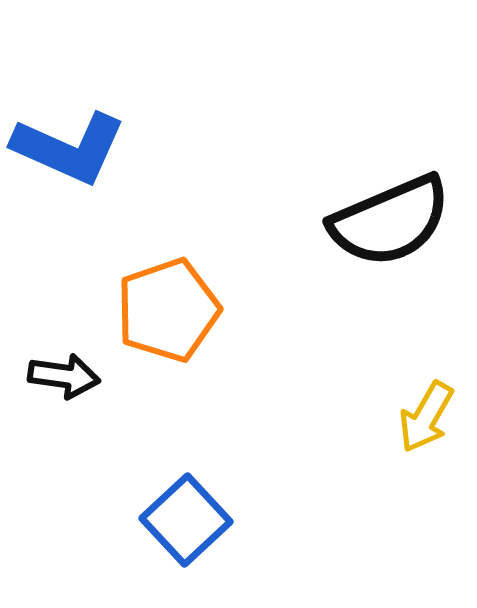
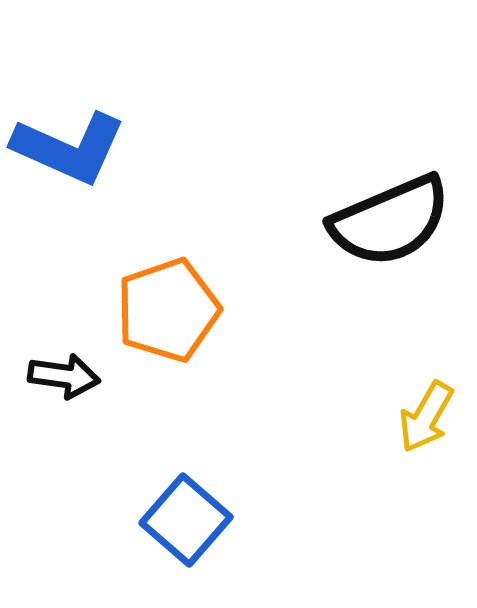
blue square: rotated 6 degrees counterclockwise
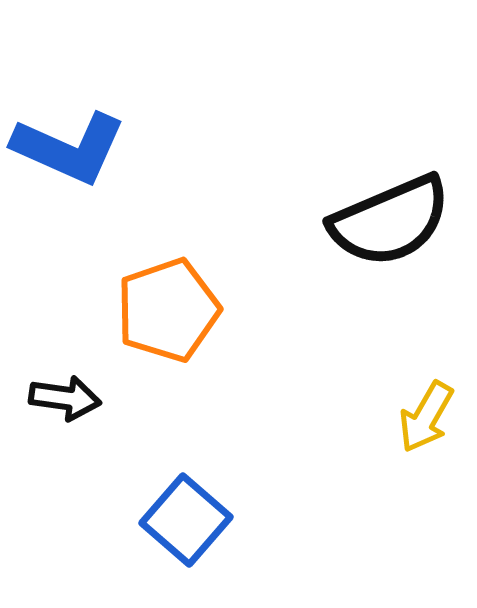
black arrow: moved 1 px right, 22 px down
